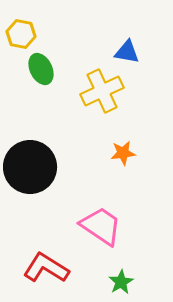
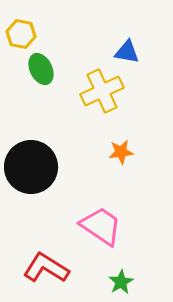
orange star: moved 2 px left, 1 px up
black circle: moved 1 px right
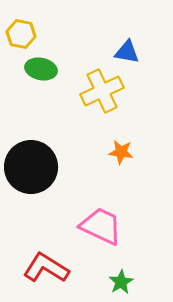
green ellipse: rotated 52 degrees counterclockwise
orange star: rotated 15 degrees clockwise
pink trapezoid: rotated 9 degrees counterclockwise
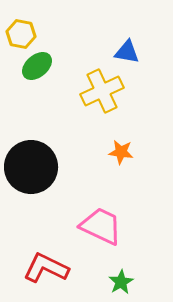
green ellipse: moved 4 px left, 3 px up; rotated 52 degrees counterclockwise
red L-shape: rotated 6 degrees counterclockwise
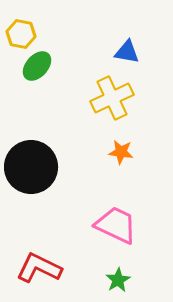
green ellipse: rotated 8 degrees counterclockwise
yellow cross: moved 10 px right, 7 px down
pink trapezoid: moved 15 px right, 1 px up
red L-shape: moved 7 px left
green star: moved 3 px left, 2 px up
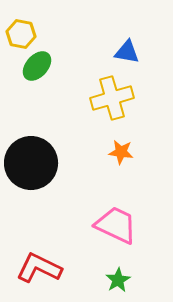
yellow cross: rotated 9 degrees clockwise
black circle: moved 4 px up
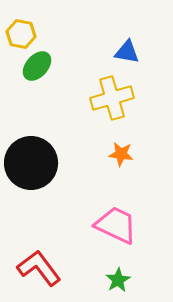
orange star: moved 2 px down
red L-shape: rotated 27 degrees clockwise
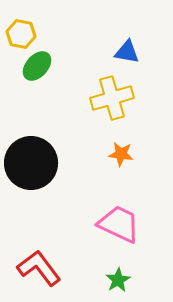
pink trapezoid: moved 3 px right, 1 px up
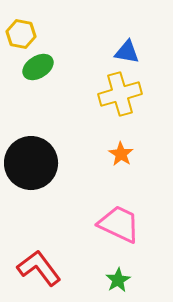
green ellipse: moved 1 px right, 1 px down; rotated 16 degrees clockwise
yellow cross: moved 8 px right, 4 px up
orange star: rotated 25 degrees clockwise
